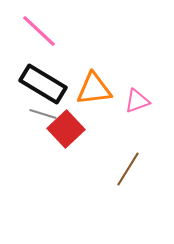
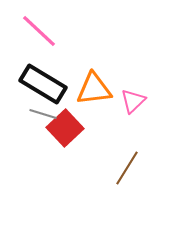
pink triangle: moved 4 px left; rotated 24 degrees counterclockwise
red square: moved 1 px left, 1 px up
brown line: moved 1 px left, 1 px up
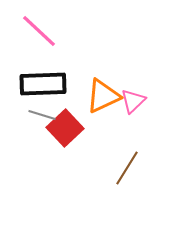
black rectangle: rotated 33 degrees counterclockwise
orange triangle: moved 9 px right, 7 px down; rotated 18 degrees counterclockwise
gray line: moved 1 px left, 1 px down
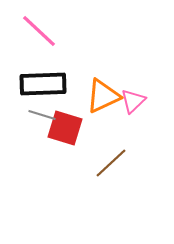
red square: rotated 30 degrees counterclockwise
brown line: moved 16 px left, 5 px up; rotated 15 degrees clockwise
